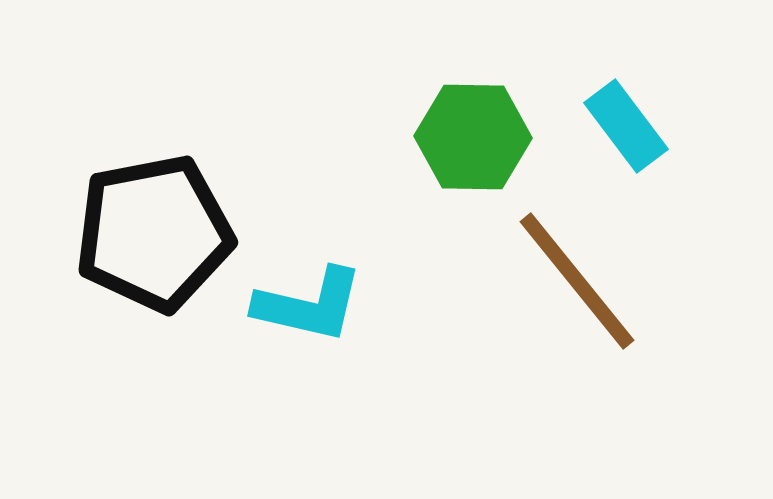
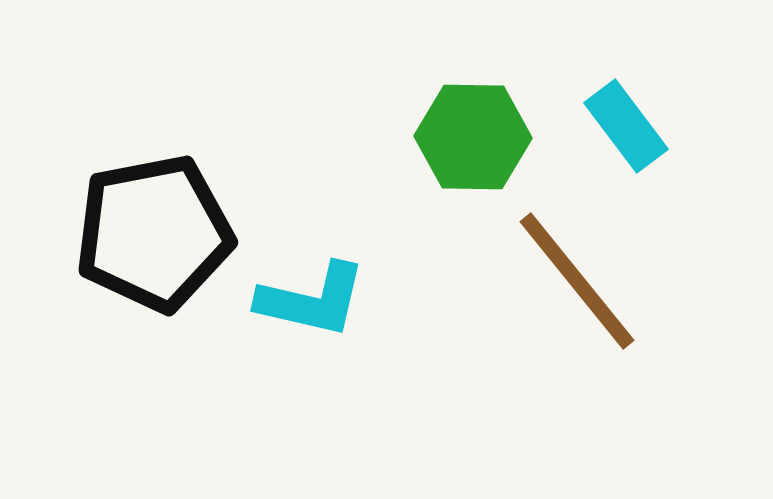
cyan L-shape: moved 3 px right, 5 px up
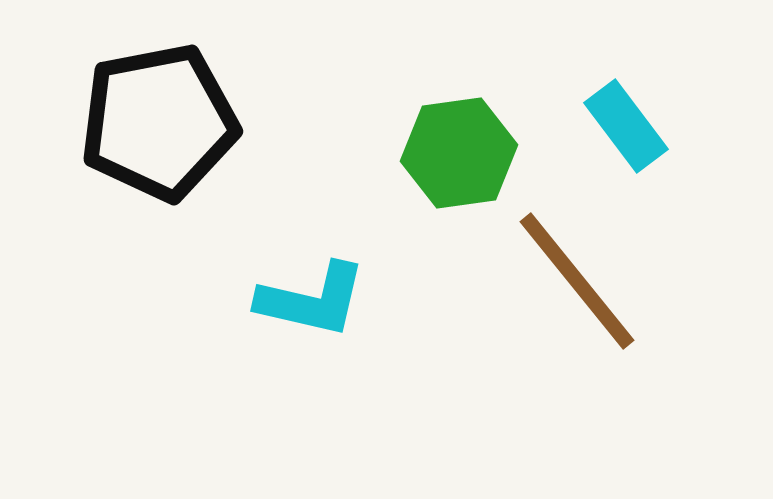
green hexagon: moved 14 px left, 16 px down; rotated 9 degrees counterclockwise
black pentagon: moved 5 px right, 111 px up
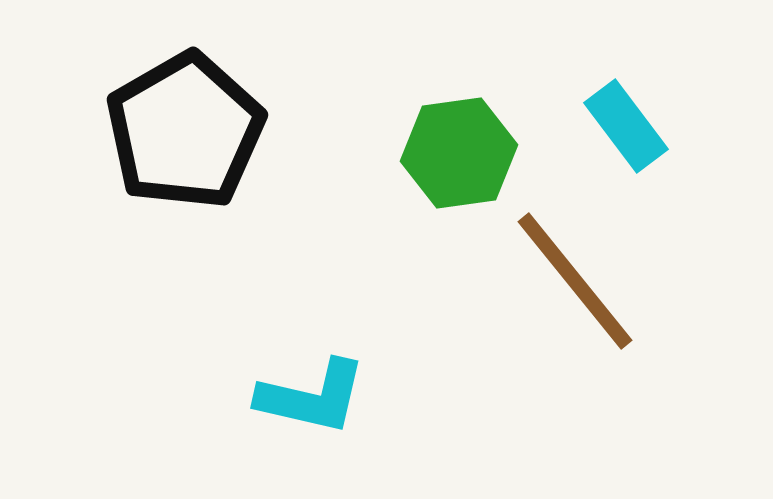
black pentagon: moved 26 px right, 9 px down; rotated 19 degrees counterclockwise
brown line: moved 2 px left
cyan L-shape: moved 97 px down
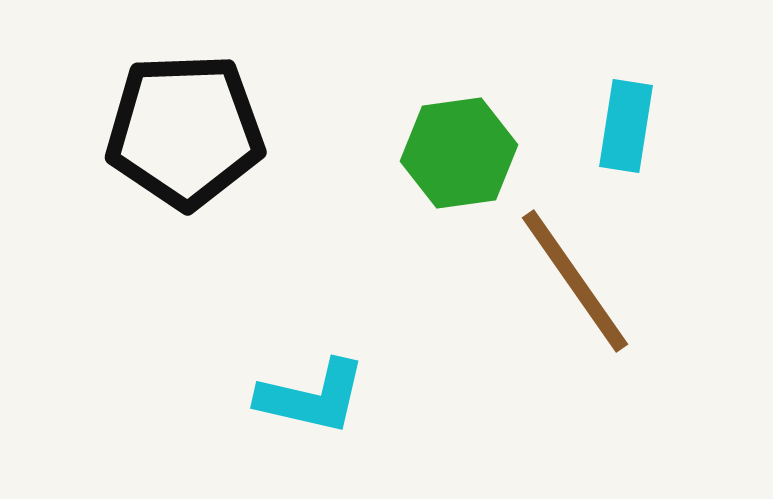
cyan rectangle: rotated 46 degrees clockwise
black pentagon: rotated 28 degrees clockwise
brown line: rotated 4 degrees clockwise
